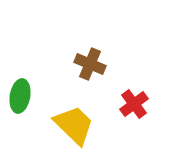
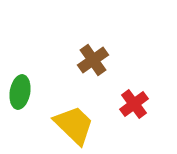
brown cross: moved 3 px right, 4 px up; rotated 32 degrees clockwise
green ellipse: moved 4 px up
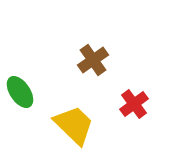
green ellipse: rotated 44 degrees counterclockwise
